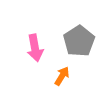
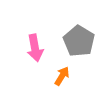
gray pentagon: rotated 8 degrees counterclockwise
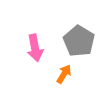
orange arrow: moved 2 px right, 2 px up
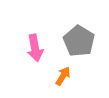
orange arrow: moved 1 px left, 2 px down
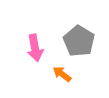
orange arrow: moved 1 px left, 2 px up; rotated 84 degrees counterclockwise
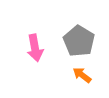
orange arrow: moved 20 px right, 1 px down
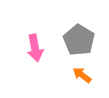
gray pentagon: moved 1 px up
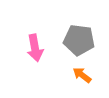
gray pentagon: rotated 24 degrees counterclockwise
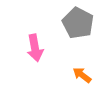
gray pentagon: moved 1 px left, 17 px up; rotated 20 degrees clockwise
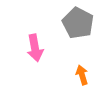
orange arrow: rotated 36 degrees clockwise
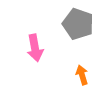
gray pentagon: moved 1 px down; rotated 8 degrees counterclockwise
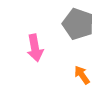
orange arrow: rotated 18 degrees counterclockwise
